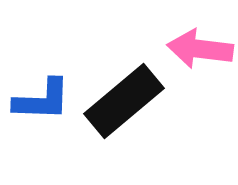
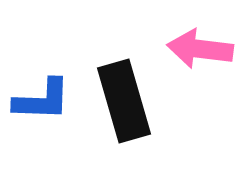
black rectangle: rotated 66 degrees counterclockwise
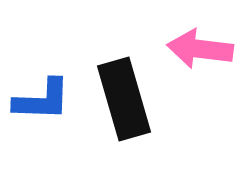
black rectangle: moved 2 px up
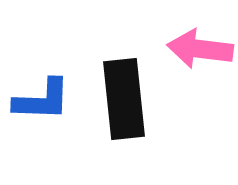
black rectangle: rotated 10 degrees clockwise
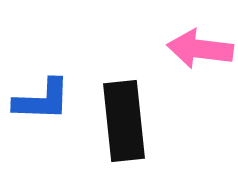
black rectangle: moved 22 px down
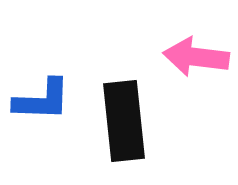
pink arrow: moved 4 px left, 8 px down
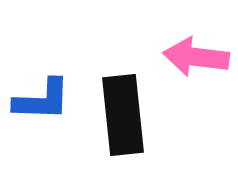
black rectangle: moved 1 px left, 6 px up
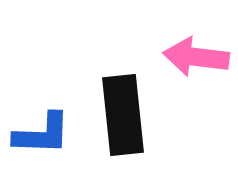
blue L-shape: moved 34 px down
